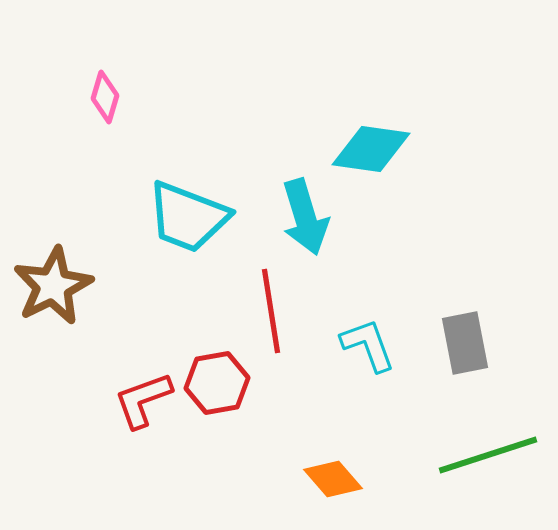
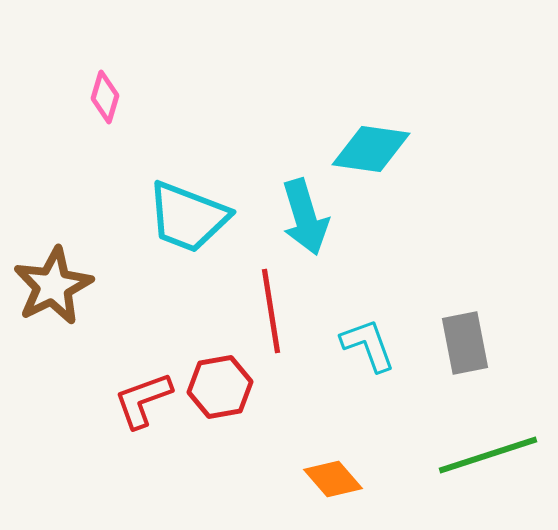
red hexagon: moved 3 px right, 4 px down
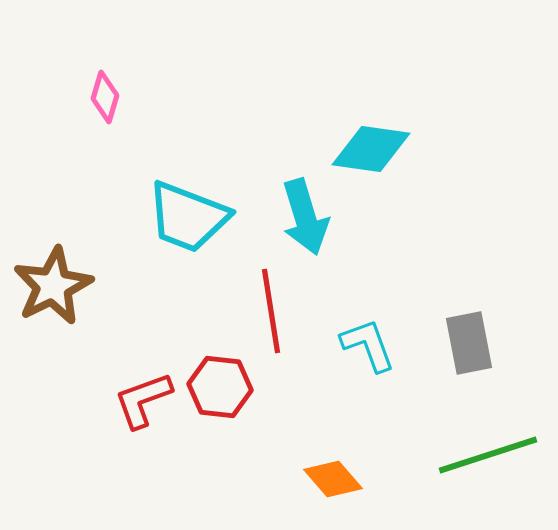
gray rectangle: moved 4 px right
red hexagon: rotated 16 degrees clockwise
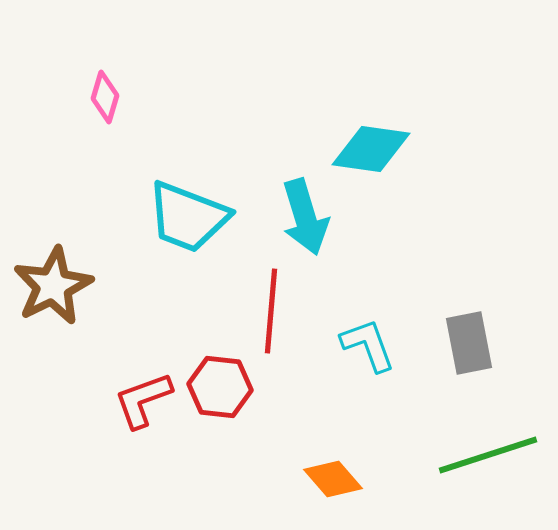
red line: rotated 14 degrees clockwise
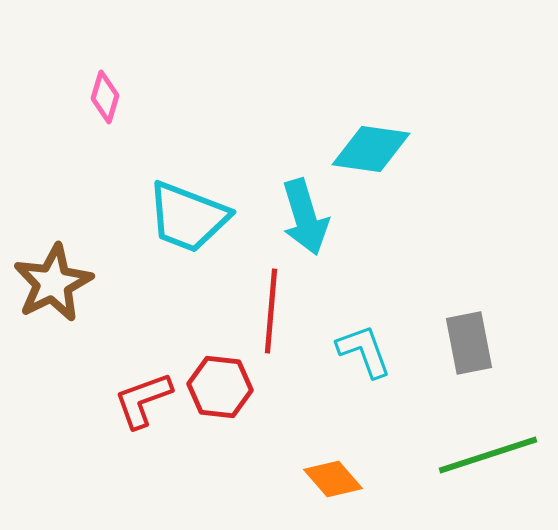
brown star: moved 3 px up
cyan L-shape: moved 4 px left, 6 px down
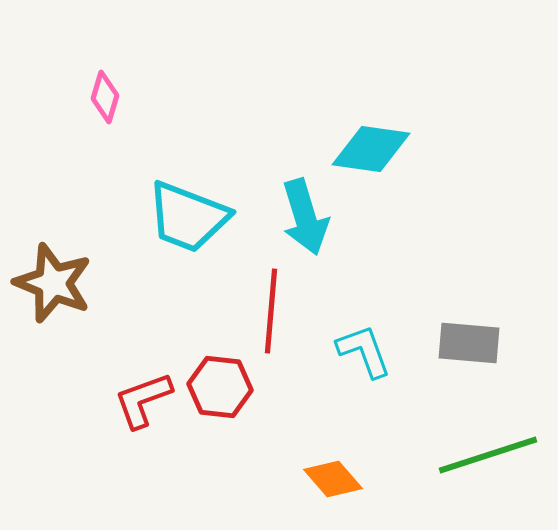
brown star: rotated 24 degrees counterclockwise
gray rectangle: rotated 74 degrees counterclockwise
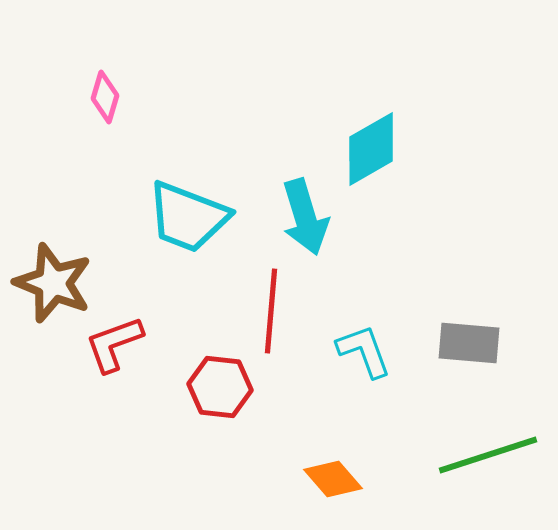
cyan diamond: rotated 38 degrees counterclockwise
red L-shape: moved 29 px left, 56 px up
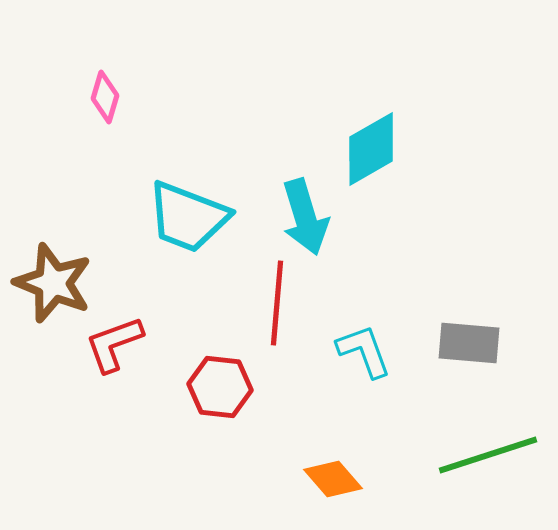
red line: moved 6 px right, 8 px up
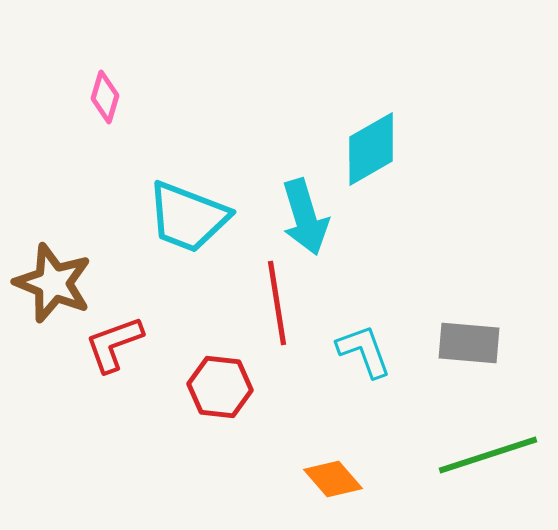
red line: rotated 14 degrees counterclockwise
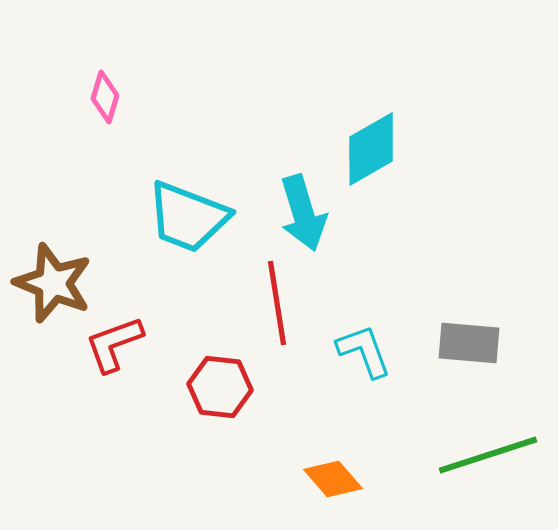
cyan arrow: moved 2 px left, 4 px up
